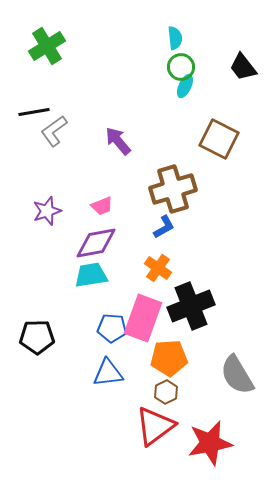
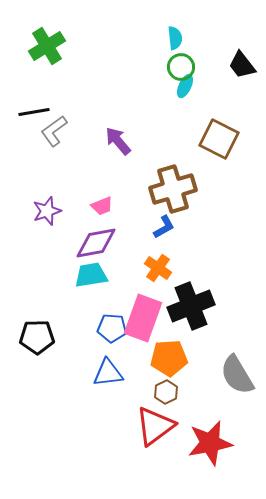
black trapezoid: moved 1 px left, 2 px up
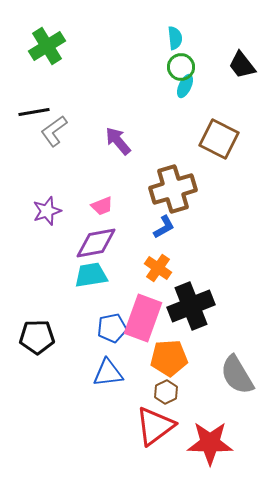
blue pentagon: rotated 16 degrees counterclockwise
red star: rotated 12 degrees clockwise
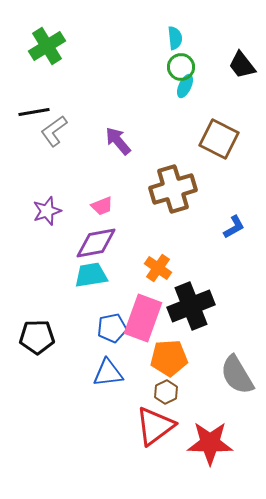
blue L-shape: moved 70 px right
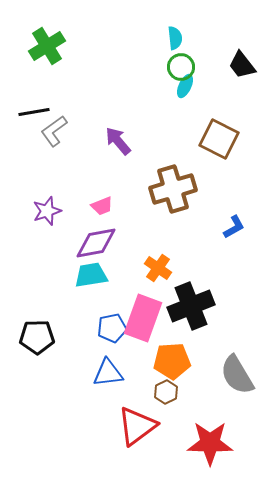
orange pentagon: moved 3 px right, 3 px down
red triangle: moved 18 px left
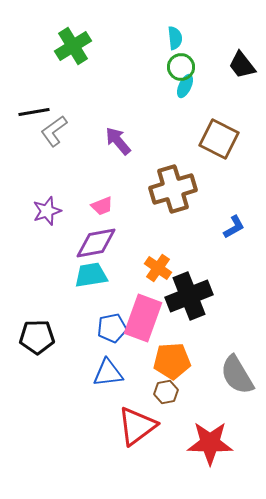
green cross: moved 26 px right
black cross: moved 2 px left, 10 px up
brown hexagon: rotated 15 degrees clockwise
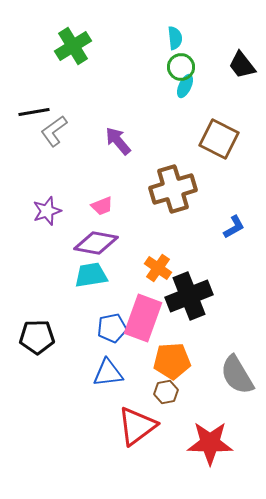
purple diamond: rotated 21 degrees clockwise
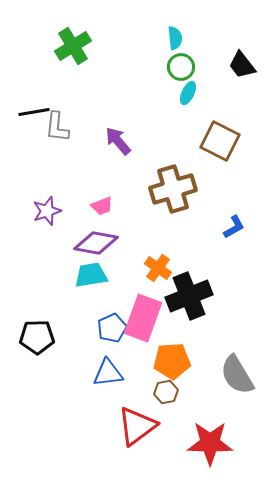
cyan ellipse: moved 3 px right, 7 px down
gray L-shape: moved 3 px right, 4 px up; rotated 48 degrees counterclockwise
brown square: moved 1 px right, 2 px down
blue pentagon: rotated 12 degrees counterclockwise
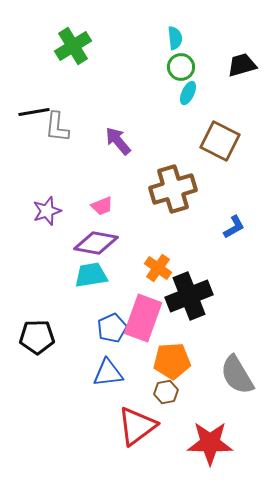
black trapezoid: rotated 112 degrees clockwise
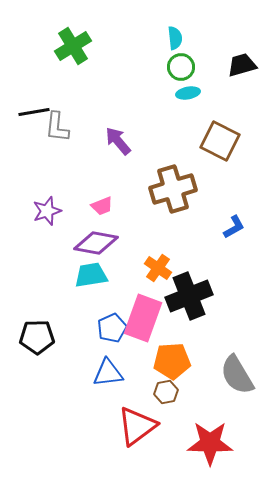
cyan ellipse: rotated 55 degrees clockwise
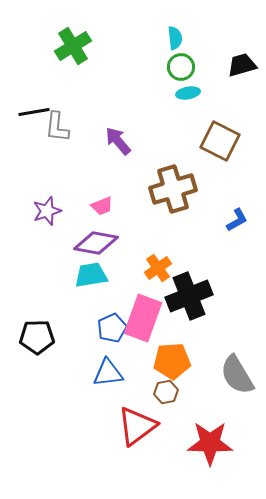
blue L-shape: moved 3 px right, 7 px up
orange cross: rotated 20 degrees clockwise
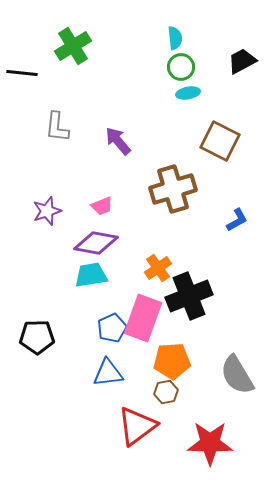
black trapezoid: moved 4 px up; rotated 12 degrees counterclockwise
black line: moved 12 px left, 39 px up; rotated 16 degrees clockwise
